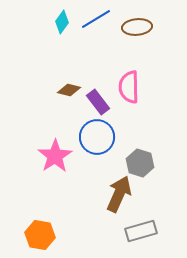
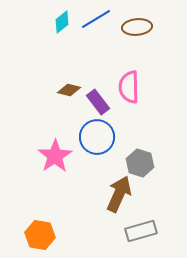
cyan diamond: rotated 15 degrees clockwise
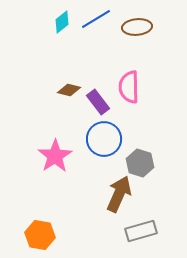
blue circle: moved 7 px right, 2 px down
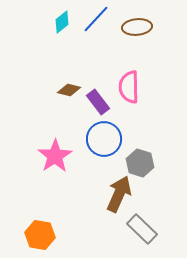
blue line: rotated 16 degrees counterclockwise
gray rectangle: moved 1 px right, 2 px up; rotated 60 degrees clockwise
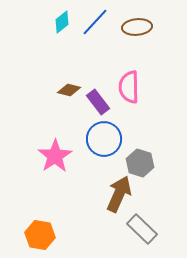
blue line: moved 1 px left, 3 px down
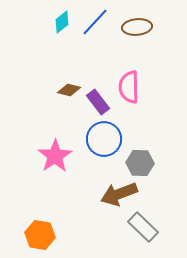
gray hexagon: rotated 16 degrees counterclockwise
brown arrow: rotated 135 degrees counterclockwise
gray rectangle: moved 1 px right, 2 px up
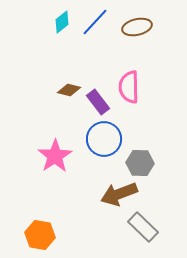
brown ellipse: rotated 8 degrees counterclockwise
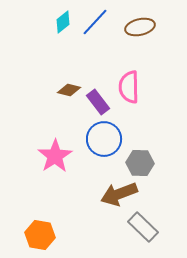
cyan diamond: moved 1 px right
brown ellipse: moved 3 px right
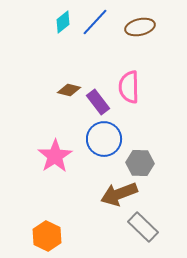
orange hexagon: moved 7 px right, 1 px down; rotated 16 degrees clockwise
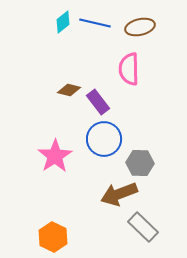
blue line: moved 1 px down; rotated 60 degrees clockwise
pink semicircle: moved 18 px up
orange hexagon: moved 6 px right, 1 px down
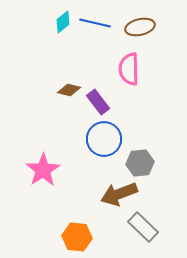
pink star: moved 12 px left, 14 px down
gray hexagon: rotated 8 degrees counterclockwise
orange hexagon: moved 24 px right; rotated 20 degrees counterclockwise
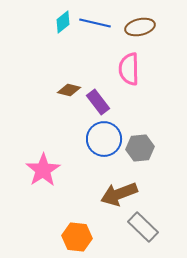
gray hexagon: moved 15 px up
